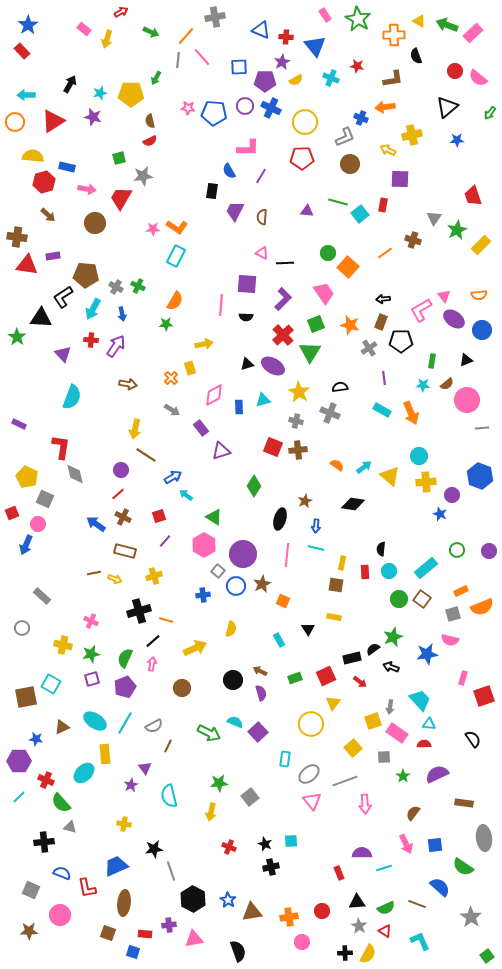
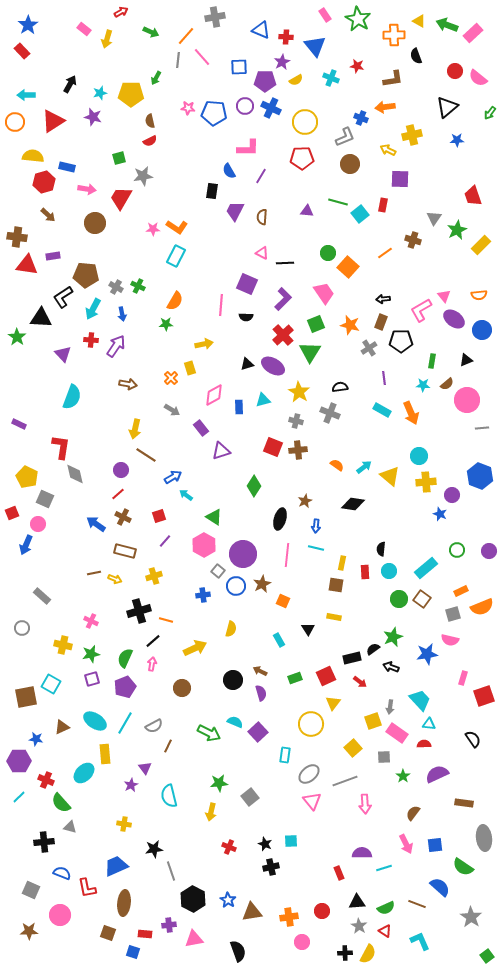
purple square at (247, 284): rotated 20 degrees clockwise
cyan rectangle at (285, 759): moved 4 px up
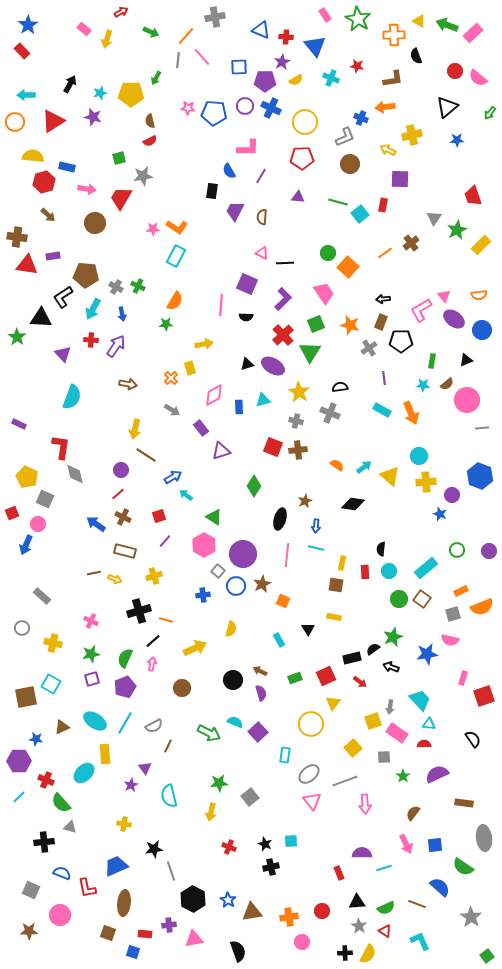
purple triangle at (307, 211): moved 9 px left, 14 px up
brown cross at (413, 240): moved 2 px left, 3 px down; rotated 35 degrees clockwise
yellow cross at (63, 645): moved 10 px left, 2 px up
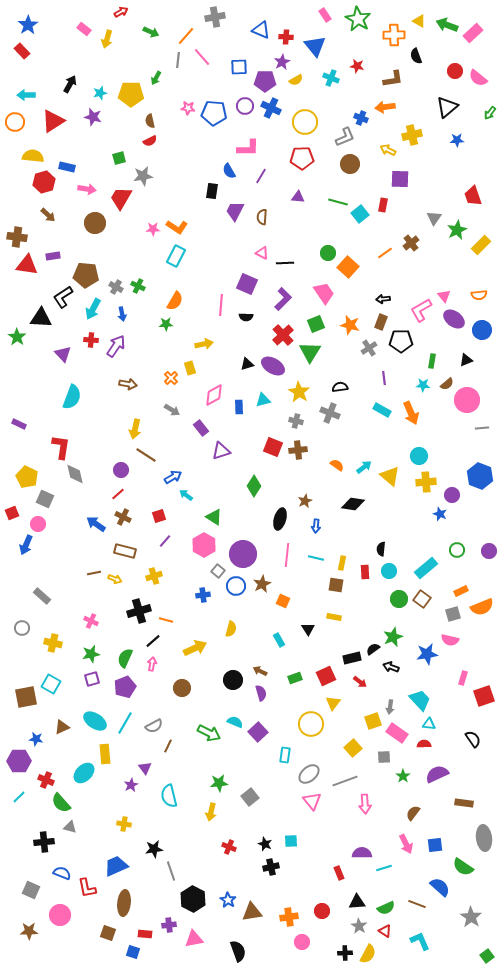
cyan line at (316, 548): moved 10 px down
